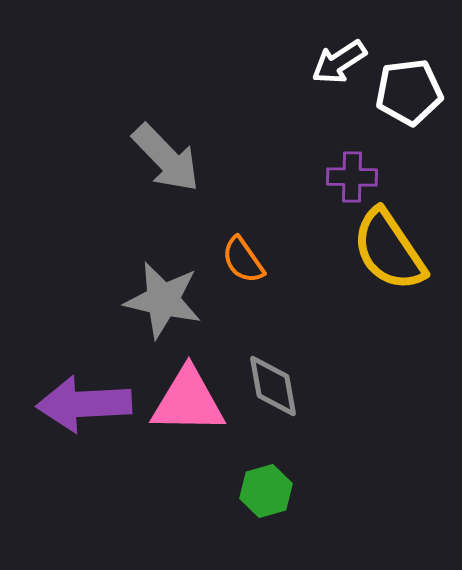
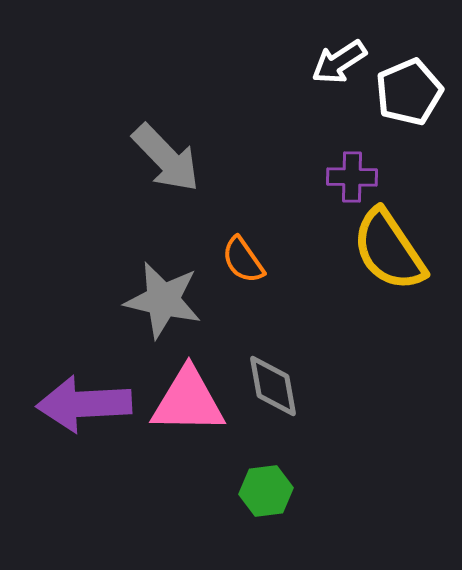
white pentagon: rotated 16 degrees counterclockwise
green hexagon: rotated 9 degrees clockwise
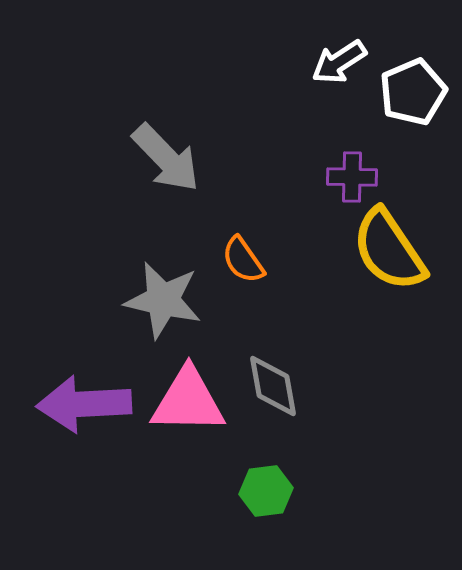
white pentagon: moved 4 px right
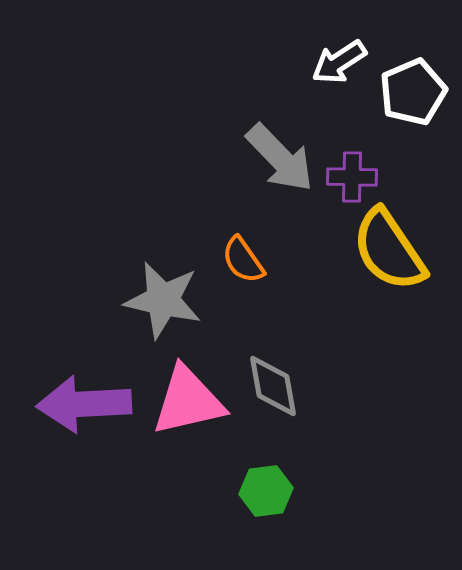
gray arrow: moved 114 px right
pink triangle: rotated 14 degrees counterclockwise
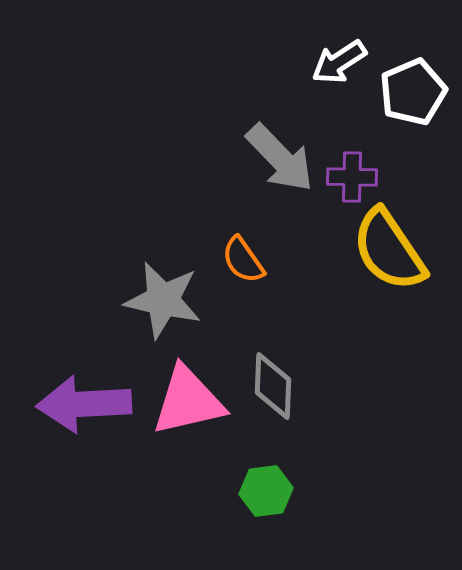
gray diamond: rotated 12 degrees clockwise
